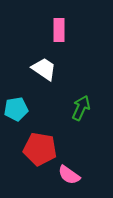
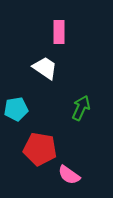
pink rectangle: moved 2 px down
white trapezoid: moved 1 px right, 1 px up
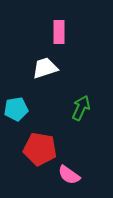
white trapezoid: rotated 52 degrees counterclockwise
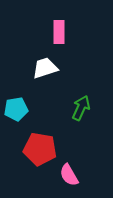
pink semicircle: rotated 25 degrees clockwise
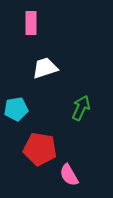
pink rectangle: moved 28 px left, 9 px up
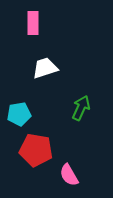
pink rectangle: moved 2 px right
cyan pentagon: moved 3 px right, 5 px down
red pentagon: moved 4 px left, 1 px down
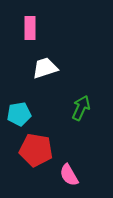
pink rectangle: moved 3 px left, 5 px down
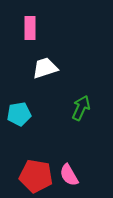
red pentagon: moved 26 px down
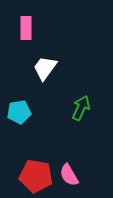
pink rectangle: moved 4 px left
white trapezoid: rotated 36 degrees counterclockwise
cyan pentagon: moved 2 px up
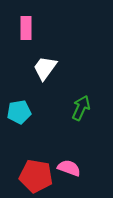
pink semicircle: moved 7 px up; rotated 140 degrees clockwise
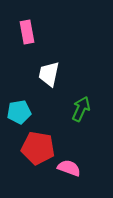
pink rectangle: moved 1 px right, 4 px down; rotated 10 degrees counterclockwise
white trapezoid: moved 4 px right, 6 px down; rotated 24 degrees counterclockwise
green arrow: moved 1 px down
red pentagon: moved 2 px right, 28 px up
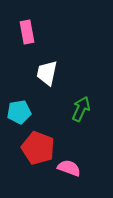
white trapezoid: moved 2 px left, 1 px up
red pentagon: rotated 12 degrees clockwise
